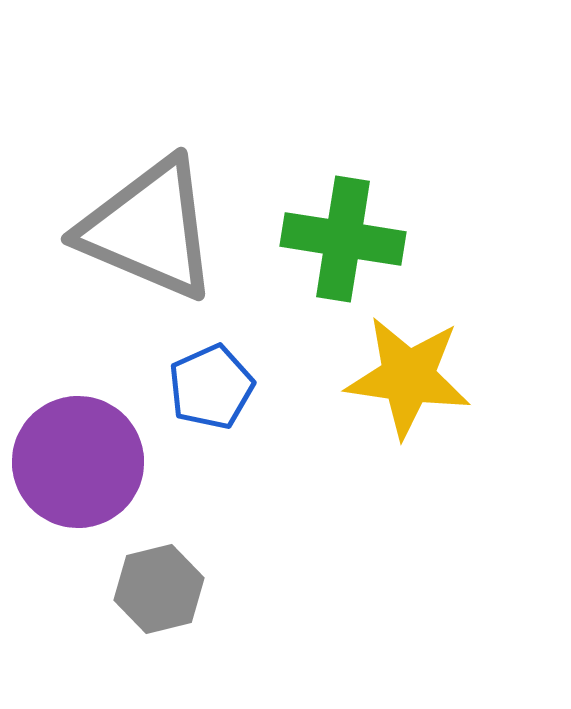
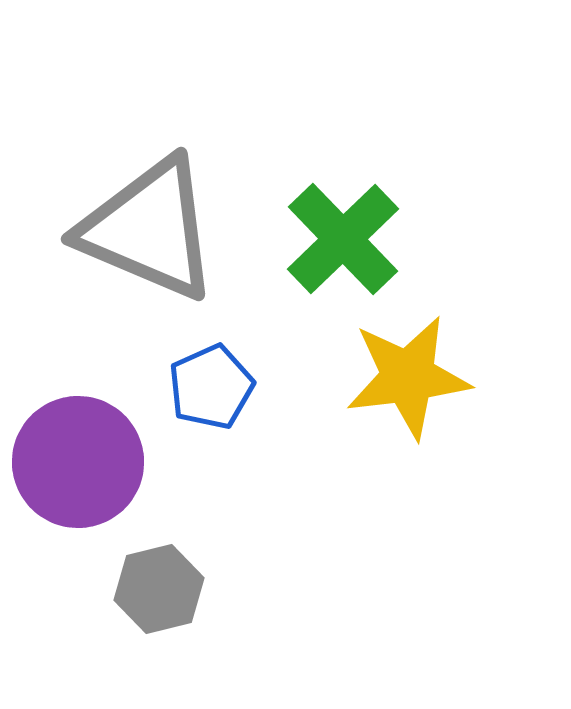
green cross: rotated 37 degrees clockwise
yellow star: rotated 15 degrees counterclockwise
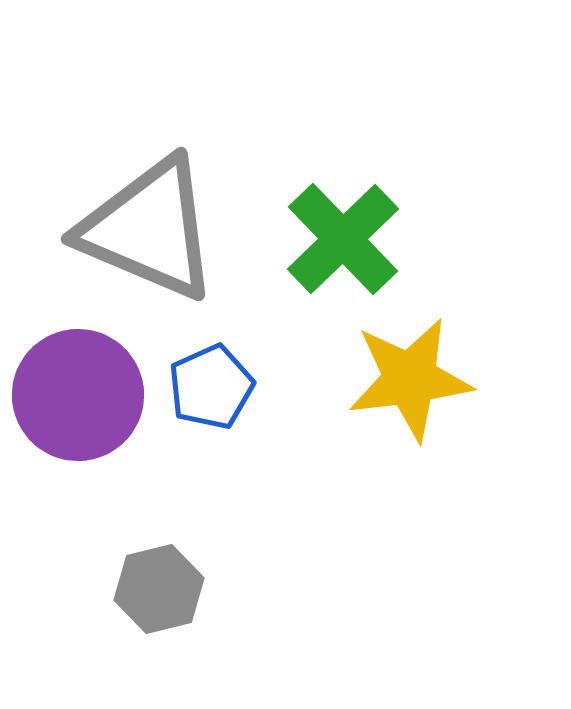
yellow star: moved 2 px right, 2 px down
purple circle: moved 67 px up
